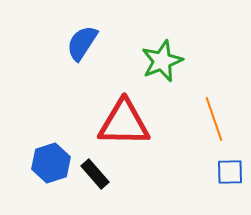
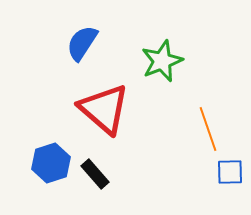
orange line: moved 6 px left, 10 px down
red triangle: moved 20 px left, 14 px up; rotated 40 degrees clockwise
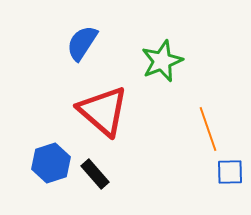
red triangle: moved 1 px left, 2 px down
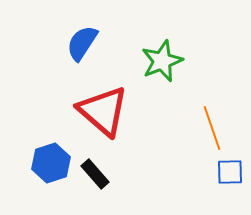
orange line: moved 4 px right, 1 px up
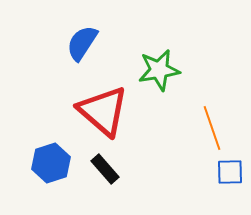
green star: moved 3 px left, 9 px down; rotated 12 degrees clockwise
black rectangle: moved 10 px right, 5 px up
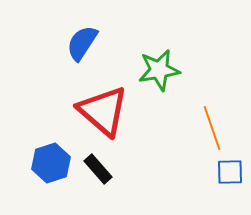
black rectangle: moved 7 px left
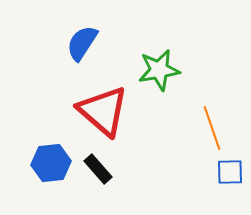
blue hexagon: rotated 12 degrees clockwise
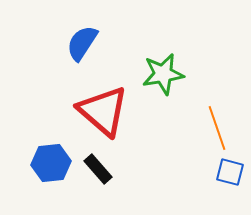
green star: moved 4 px right, 4 px down
orange line: moved 5 px right
blue square: rotated 16 degrees clockwise
